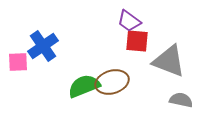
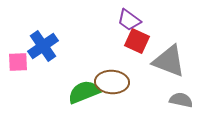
purple trapezoid: moved 1 px up
red square: rotated 20 degrees clockwise
brown ellipse: rotated 20 degrees clockwise
green semicircle: moved 6 px down
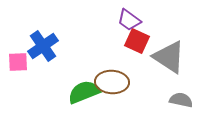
gray triangle: moved 4 px up; rotated 12 degrees clockwise
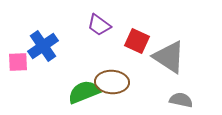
purple trapezoid: moved 30 px left, 5 px down
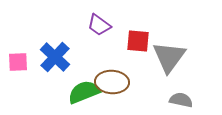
red square: moved 1 px right; rotated 20 degrees counterclockwise
blue cross: moved 12 px right, 11 px down; rotated 12 degrees counterclockwise
gray triangle: rotated 33 degrees clockwise
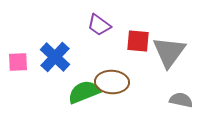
gray triangle: moved 5 px up
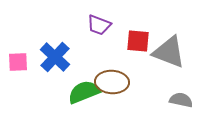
purple trapezoid: rotated 15 degrees counterclockwise
gray triangle: rotated 45 degrees counterclockwise
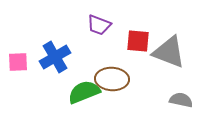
blue cross: rotated 16 degrees clockwise
brown ellipse: moved 3 px up
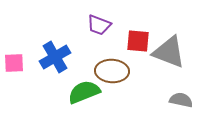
pink square: moved 4 px left, 1 px down
brown ellipse: moved 8 px up
